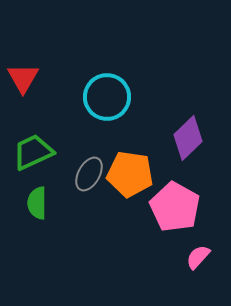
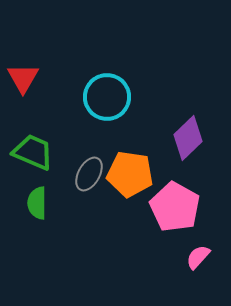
green trapezoid: rotated 48 degrees clockwise
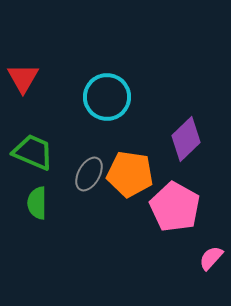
purple diamond: moved 2 px left, 1 px down
pink semicircle: moved 13 px right, 1 px down
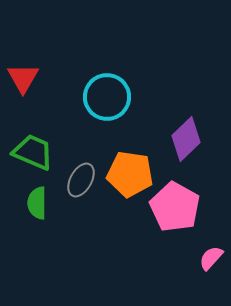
gray ellipse: moved 8 px left, 6 px down
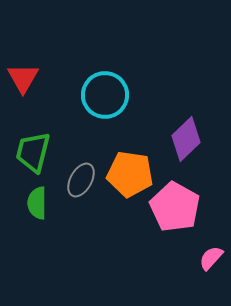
cyan circle: moved 2 px left, 2 px up
green trapezoid: rotated 99 degrees counterclockwise
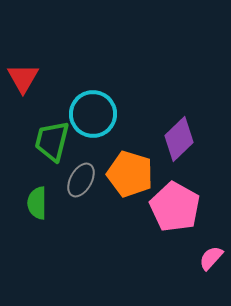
cyan circle: moved 12 px left, 19 px down
purple diamond: moved 7 px left
green trapezoid: moved 19 px right, 11 px up
orange pentagon: rotated 9 degrees clockwise
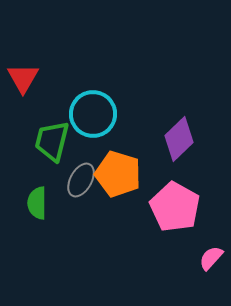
orange pentagon: moved 12 px left
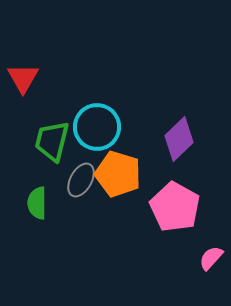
cyan circle: moved 4 px right, 13 px down
